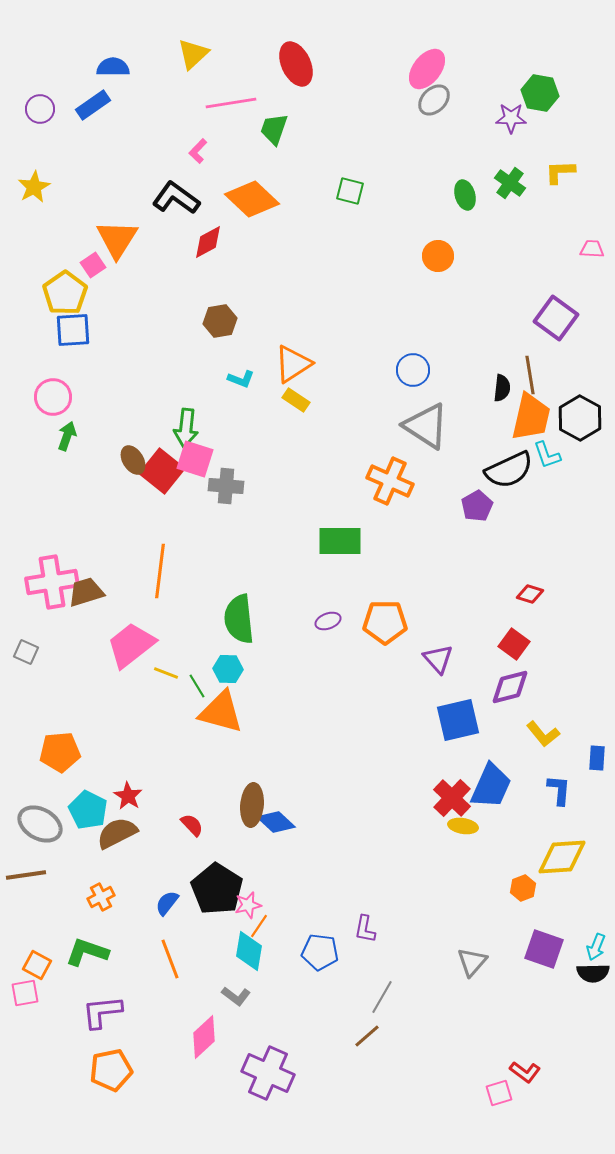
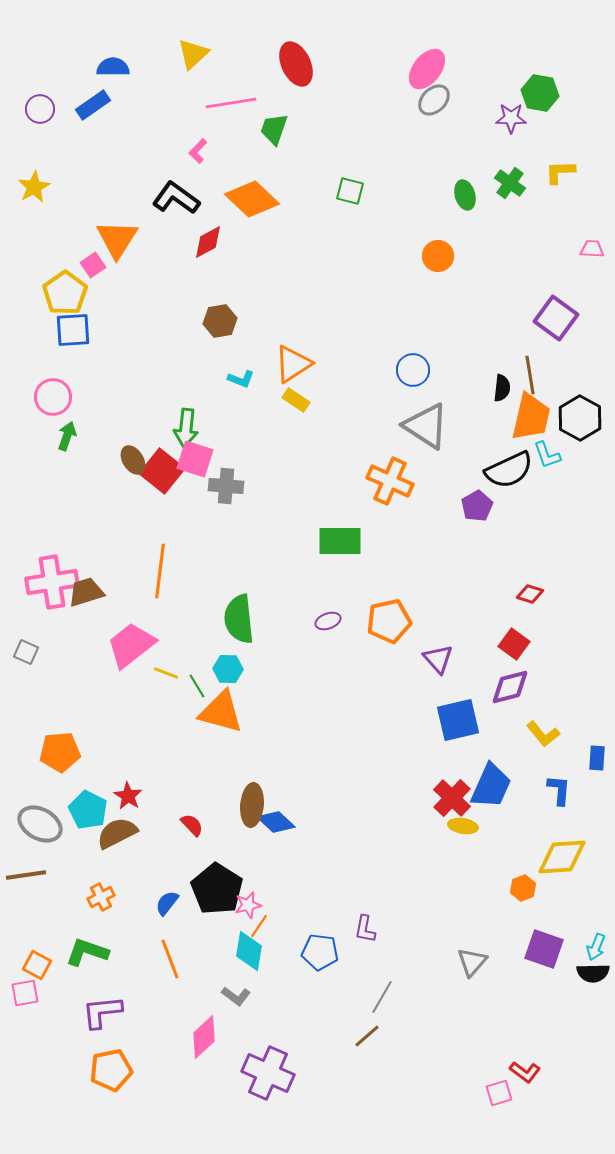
orange pentagon at (385, 622): moved 4 px right, 1 px up; rotated 12 degrees counterclockwise
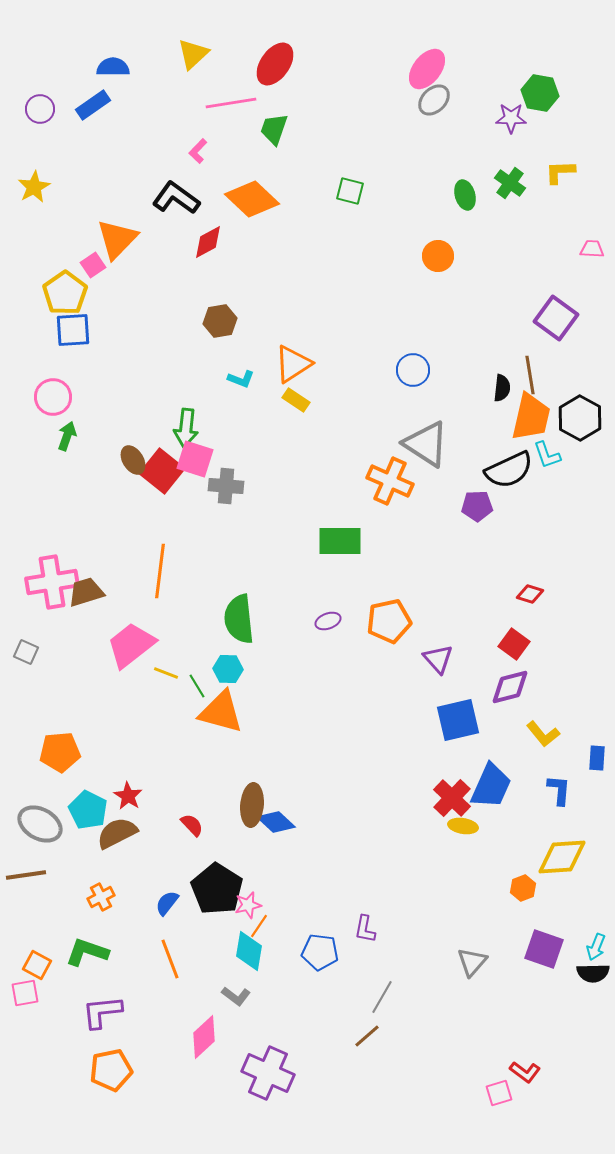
red ellipse at (296, 64): moved 21 px left; rotated 60 degrees clockwise
orange triangle at (117, 239): rotated 12 degrees clockwise
gray triangle at (426, 426): moved 18 px down
purple pentagon at (477, 506): rotated 28 degrees clockwise
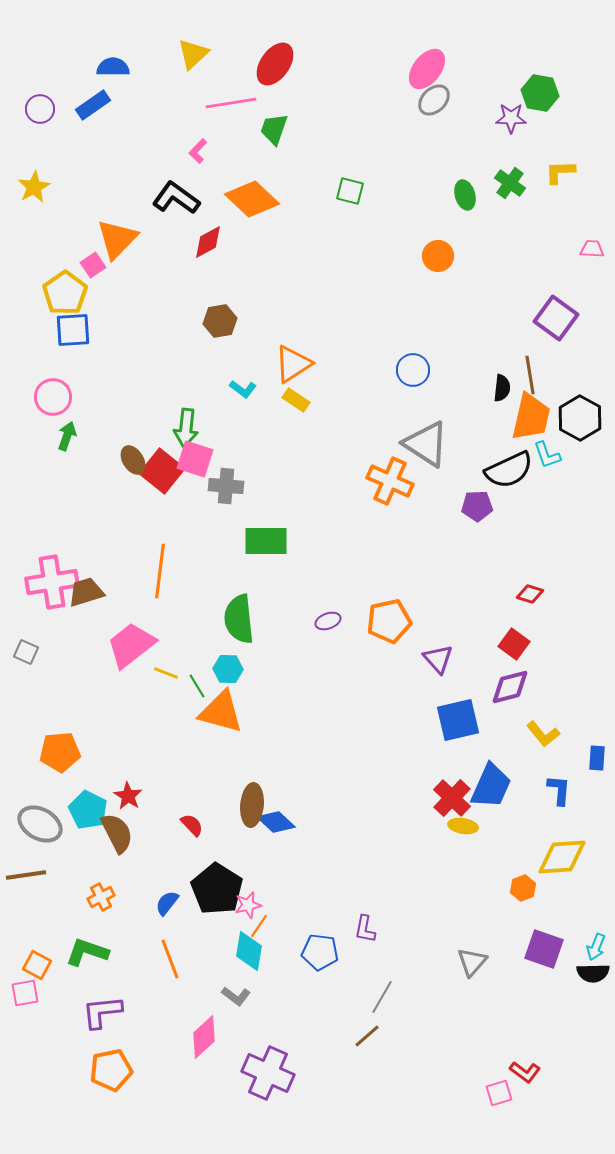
cyan L-shape at (241, 379): moved 2 px right, 10 px down; rotated 16 degrees clockwise
green rectangle at (340, 541): moved 74 px left
brown semicircle at (117, 833): rotated 90 degrees clockwise
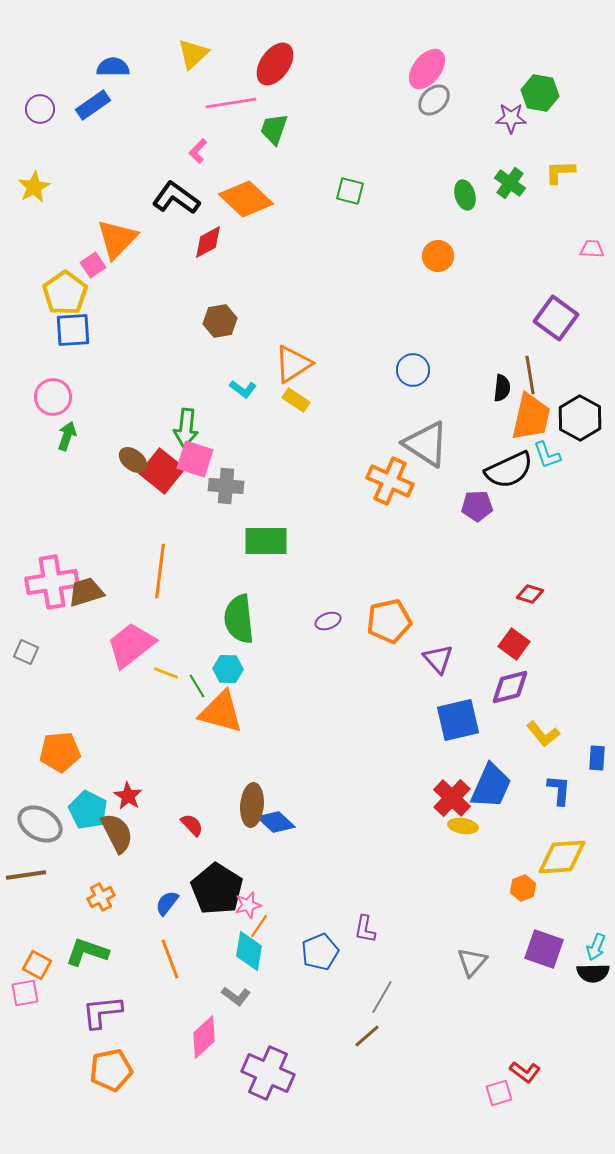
orange diamond at (252, 199): moved 6 px left
brown ellipse at (133, 460): rotated 20 degrees counterclockwise
blue pentagon at (320, 952): rotated 30 degrees counterclockwise
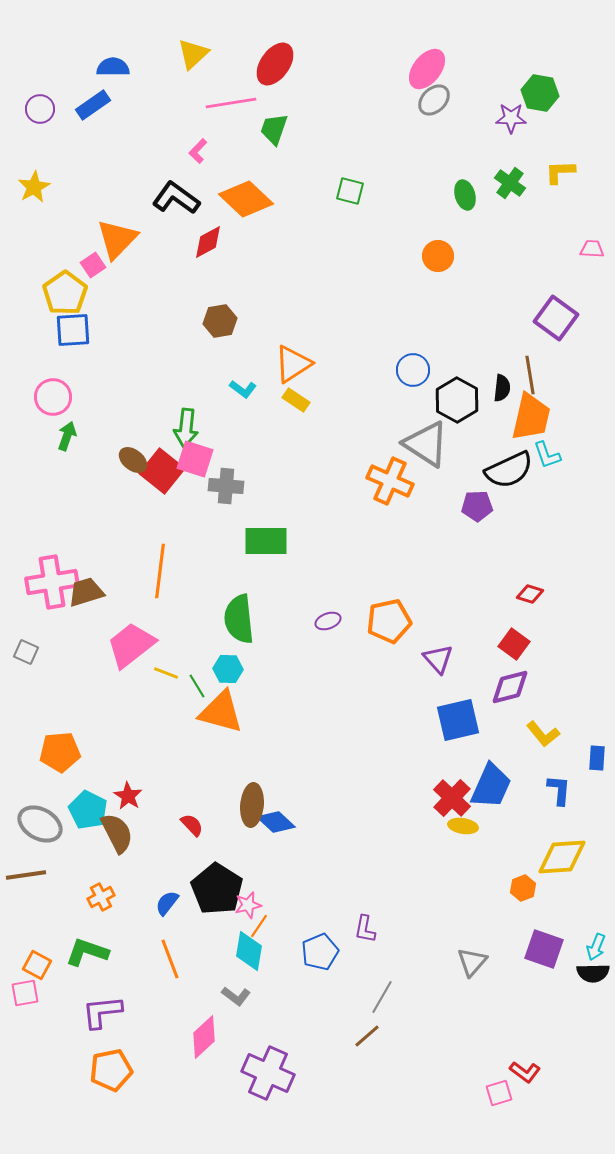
black hexagon at (580, 418): moved 123 px left, 18 px up
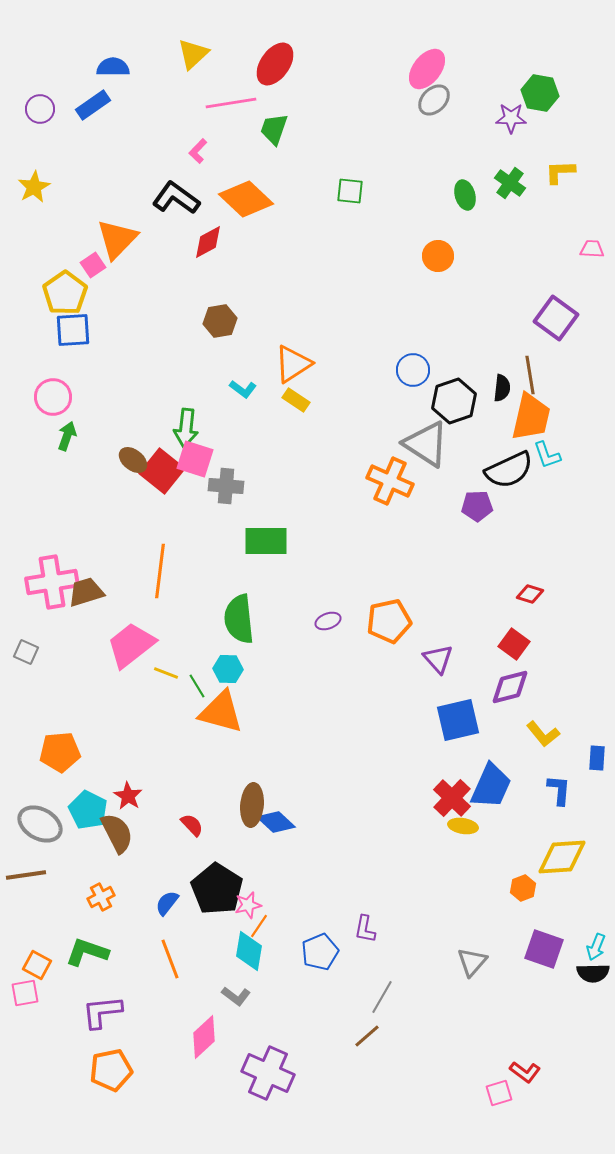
green square at (350, 191): rotated 8 degrees counterclockwise
black hexagon at (457, 400): moved 3 px left, 1 px down; rotated 12 degrees clockwise
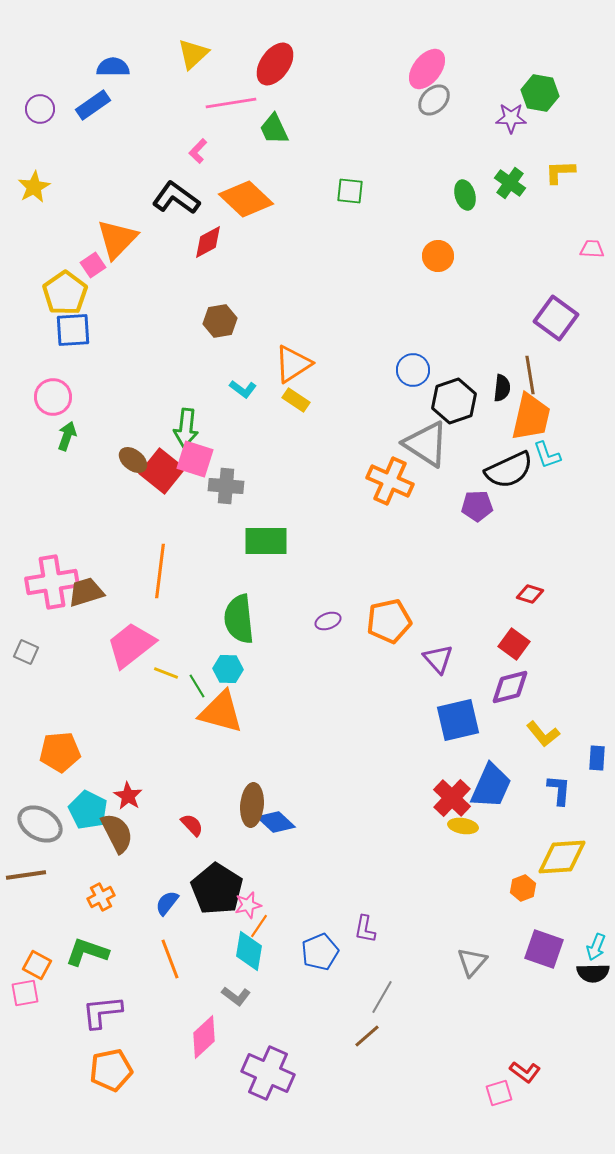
green trapezoid at (274, 129): rotated 44 degrees counterclockwise
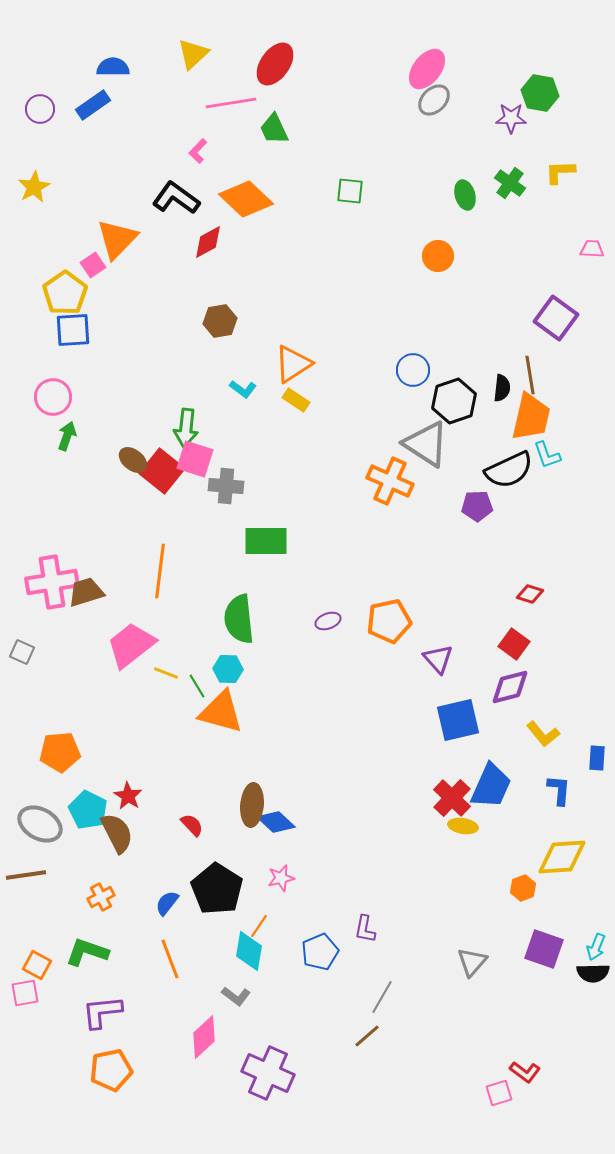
gray square at (26, 652): moved 4 px left
pink star at (248, 905): moved 33 px right, 27 px up
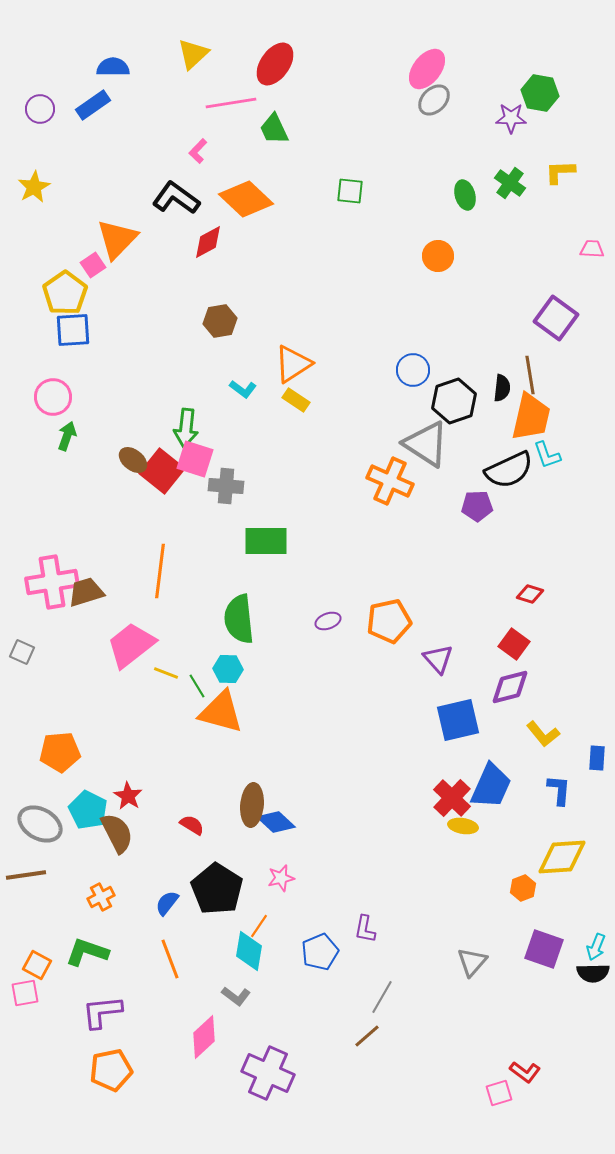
red semicircle at (192, 825): rotated 15 degrees counterclockwise
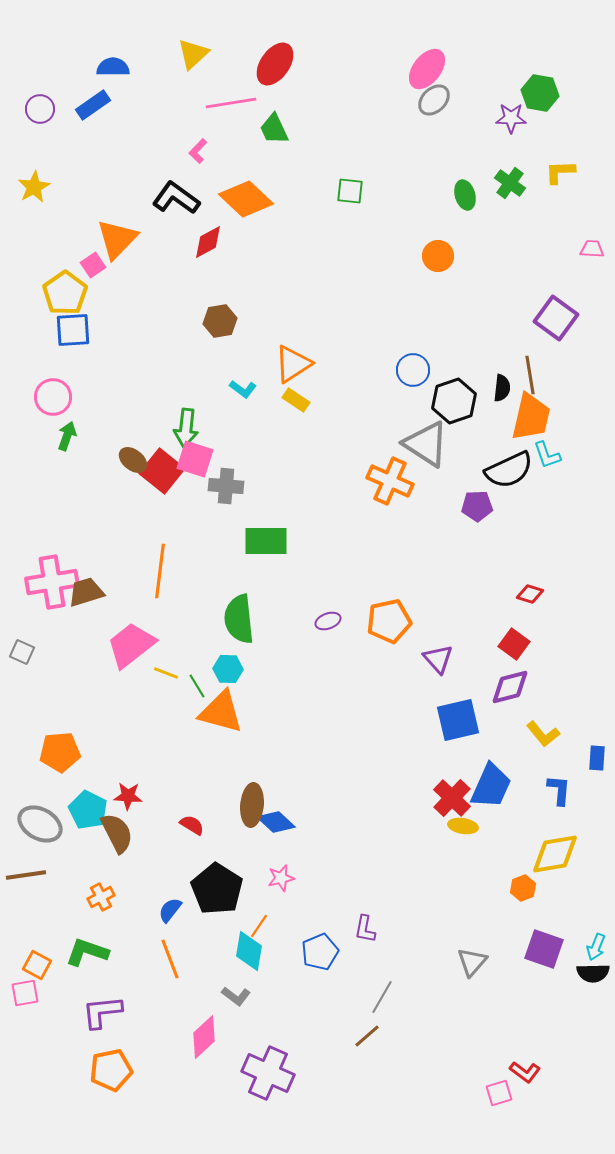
red star at (128, 796): rotated 28 degrees counterclockwise
yellow diamond at (562, 857): moved 7 px left, 3 px up; rotated 6 degrees counterclockwise
blue semicircle at (167, 903): moved 3 px right, 7 px down
